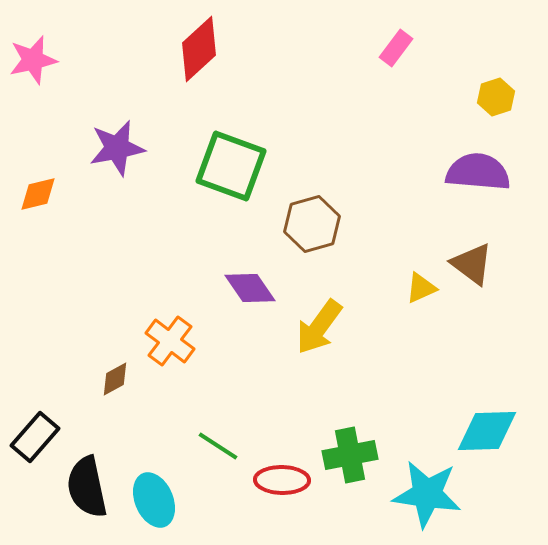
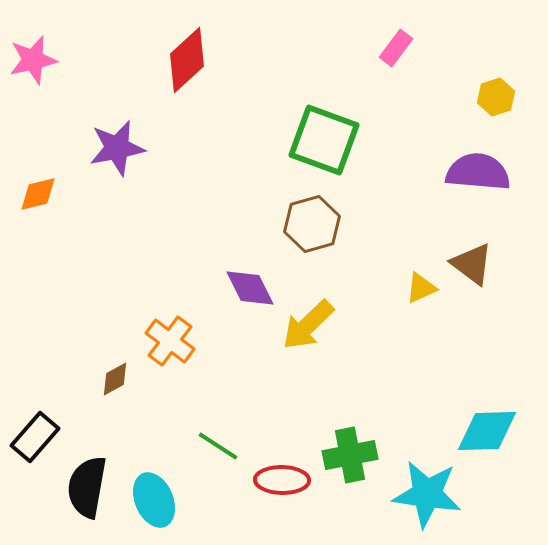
red diamond: moved 12 px left, 11 px down
green square: moved 93 px right, 26 px up
purple diamond: rotated 8 degrees clockwise
yellow arrow: moved 11 px left, 2 px up; rotated 10 degrees clockwise
black semicircle: rotated 22 degrees clockwise
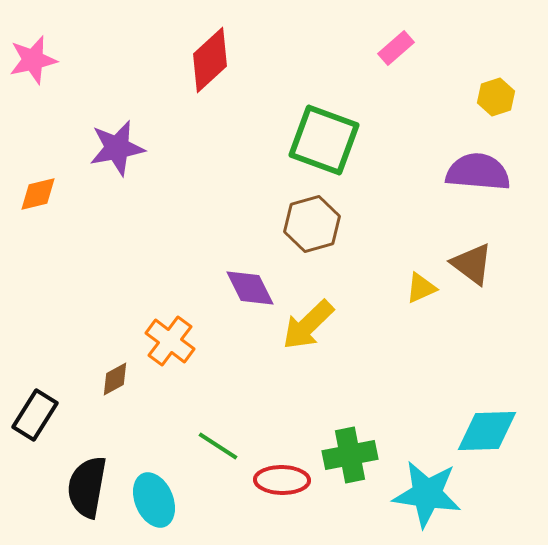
pink rectangle: rotated 12 degrees clockwise
red diamond: moved 23 px right
black rectangle: moved 22 px up; rotated 9 degrees counterclockwise
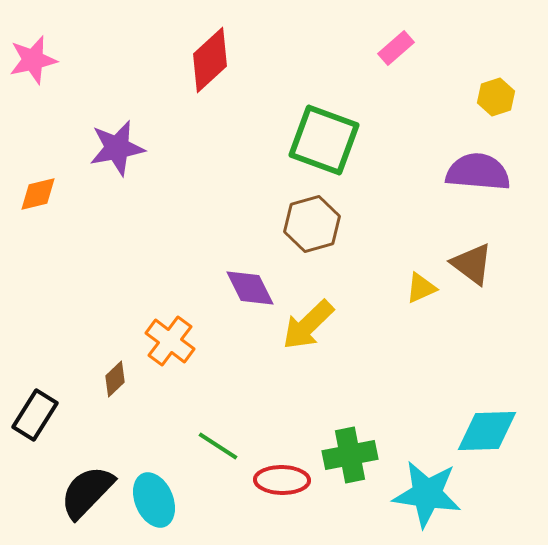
brown diamond: rotated 15 degrees counterclockwise
black semicircle: moved 5 px down; rotated 34 degrees clockwise
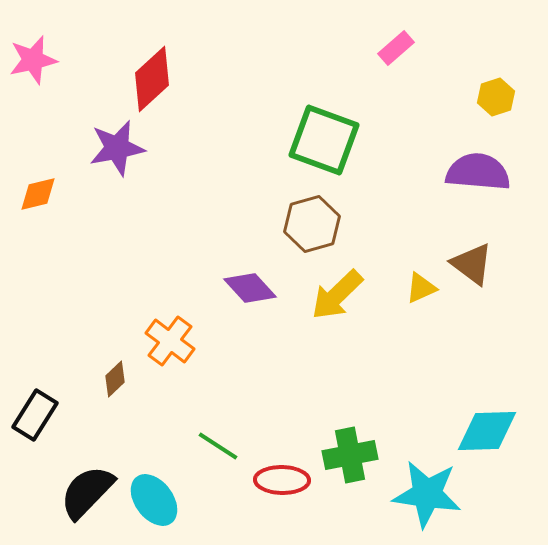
red diamond: moved 58 px left, 19 px down
purple diamond: rotated 16 degrees counterclockwise
yellow arrow: moved 29 px right, 30 px up
cyan ellipse: rotated 14 degrees counterclockwise
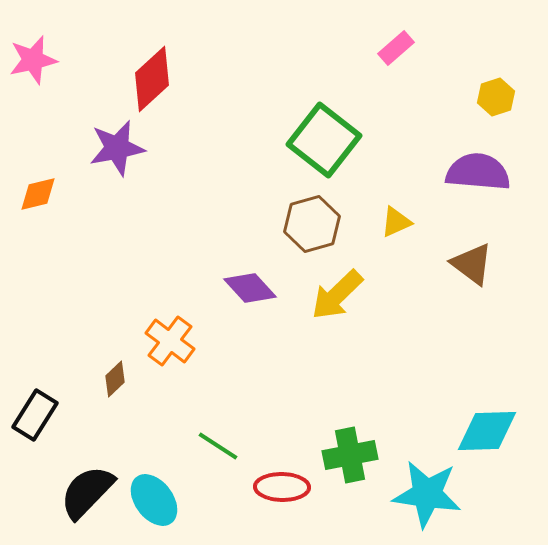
green square: rotated 18 degrees clockwise
yellow triangle: moved 25 px left, 66 px up
red ellipse: moved 7 px down
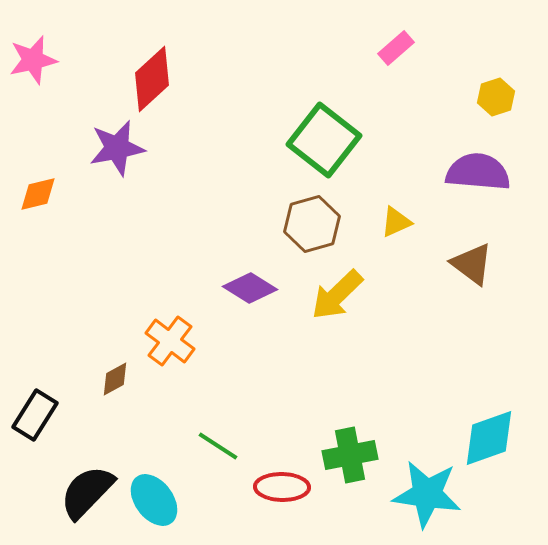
purple diamond: rotated 16 degrees counterclockwise
brown diamond: rotated 15 degrees clockwise
cyan diamond: moved 2 px right, 7 px down; rotated 18 degrees counterclockwise
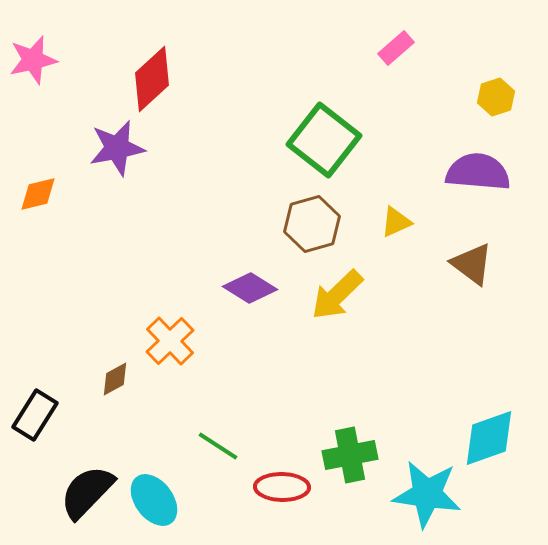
orange cross: rotated 9 degrees clockwise
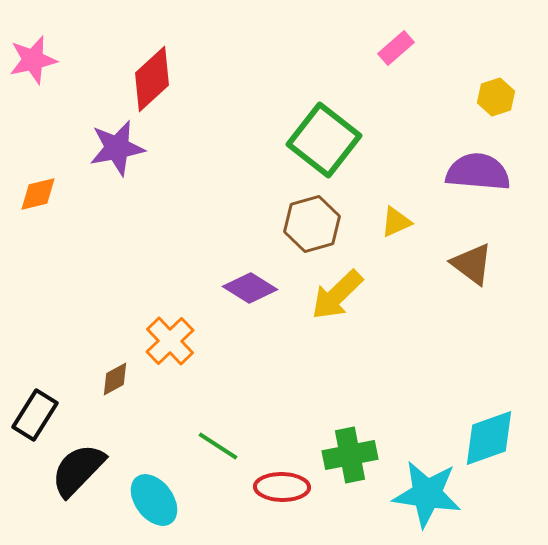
black semicircle: moved 9 px left, 22 px up
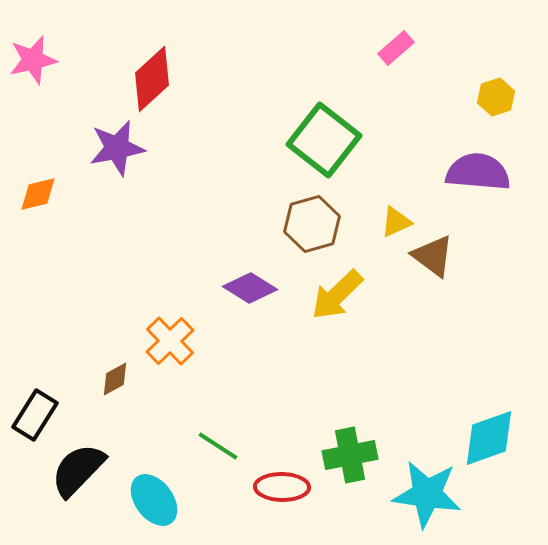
brown triangle: moved 39 px left, 8 px up
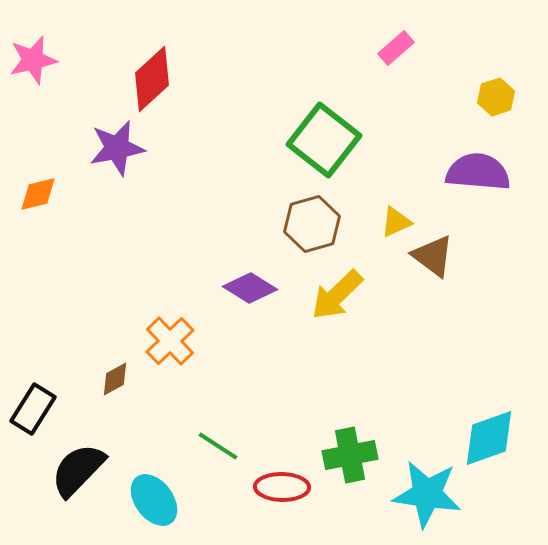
black rectangle: moved 2 px left, 6 px up
